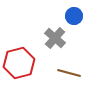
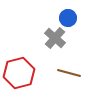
blue circle: moved 6 px left, 2 px down
red hexagon: moved 10 px down
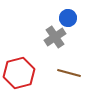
gray cross: moved 1 px up; rotated 15 degrees clockwise
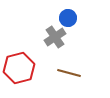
red hexagon: moved 5 px up
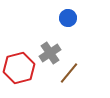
gray cross: moved 5 px left, 16 px down
brown line: rotated 65 degrees counterclockwise
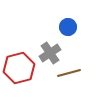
blue circle: moved 9 px down
brown line: rotated 35 degrees clockwise
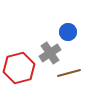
blue circle: moved 5 px down
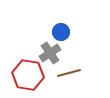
blue circle: moved 7 px left
red hexagon: moved 9 px right, 7 px down; rotated 24 degrees clockwise
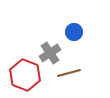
blue circle: moved 13 px right
red hexagon: moved 3 px left; rotated 12 degrees clockwise
